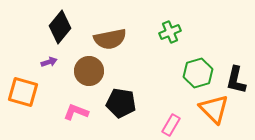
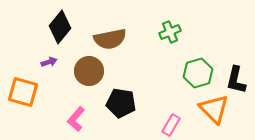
pink L-shape: moved 7 px down; rotated 70 degrees counterclockwise
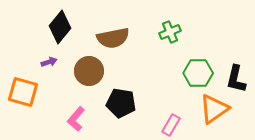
brown semicircle: moved 3 px right, 1 px up
green hexagon: rotated 16 degrees clockwise
black L-shape: moved 1 px up
orange triangle: rotated 40 degrees clockwise
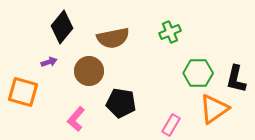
black diamond: moved 2 px right
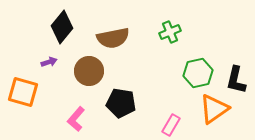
green hexagon: rotated 12 degrees counterclockwise
black L-shape: moved 1 px down
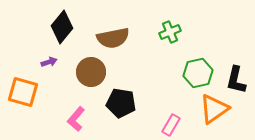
brown circle: moved 2 px right, 1 px down
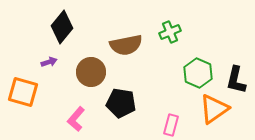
brown semicircle: moved 13 px right, 7 px down
green hexagon: rotated 24 degrees counterclockwise
pink rectangle: rotated 15 degrees counterclockwise
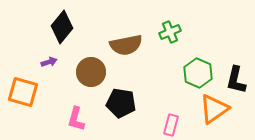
pink L-shape: rotated 25 degrees counterclockwise
